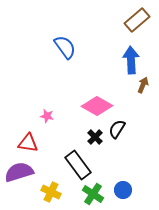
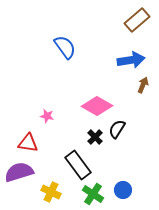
blue arrow: rotated 84 degrees clockwise
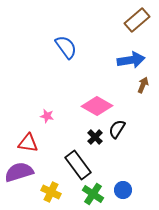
blue semicircle: moved 1 px right
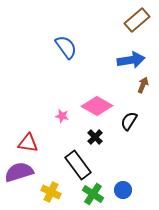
pink star: moved 15 px right
black semicircle: moved 12 px right, 8 px up
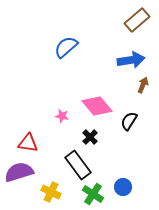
blue semicircle: rotated 95 degrees counterclockwise
pink diamond: rotated 20 degrees clockwise
black cross: moved 5 px left
blue circle: moved 3 px up
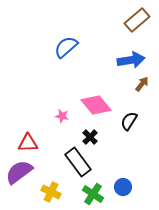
brown arrow: moved 1 px left, 1 px up; rotated 14 degrees clockwise
pink diamond: moved 1 px left, 1 px up
red triangle: rotated 10 degrees counterclockwise
black rectangle: moved 3 px up
purple semicircle: rotated 20 degrees counterclockwise
